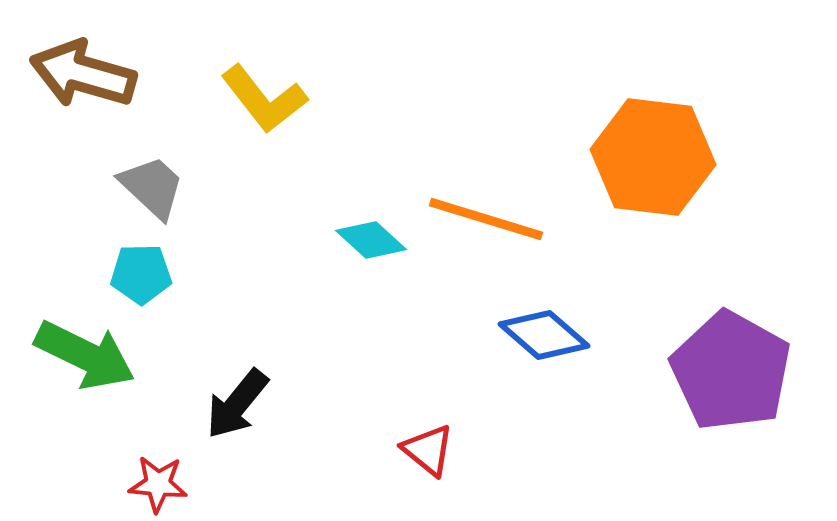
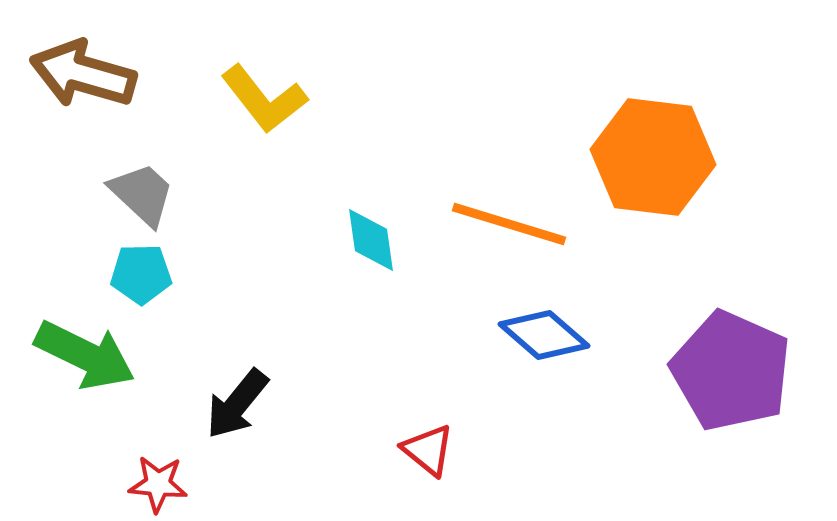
gray trapezoid: moved 10 px left, 7 px down
orange line: moved 23 px right, 5 px down
cyan diamond: rotated 40 degrees clockwise
purple pentagon: rotated 5 degrees counterclockwise
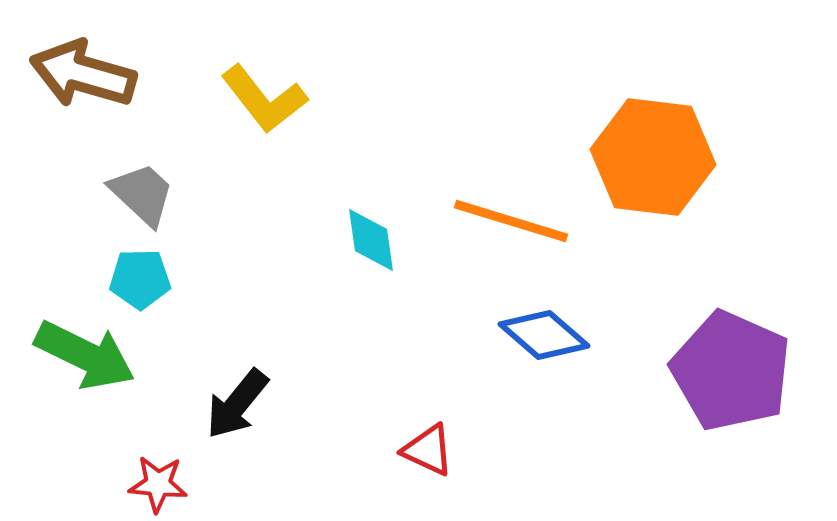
orange line: moved 2 px right, 3 px up
cyan pentagon: moved 1 px left, 5 px down
red triangle: rotated 14 degrees counterclockwise
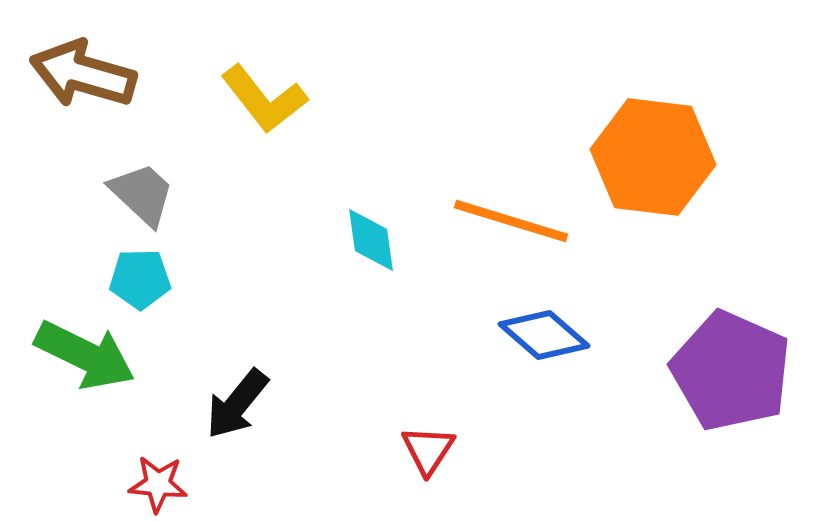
red triangle: rotated 38 degrees clockwise
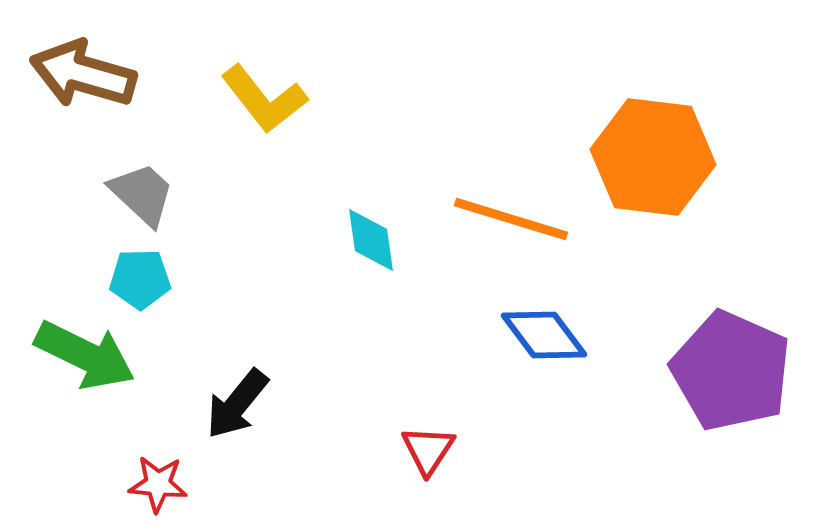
orange line: moved 2 px up
blue diamond: rotated 12 degrees clockwise
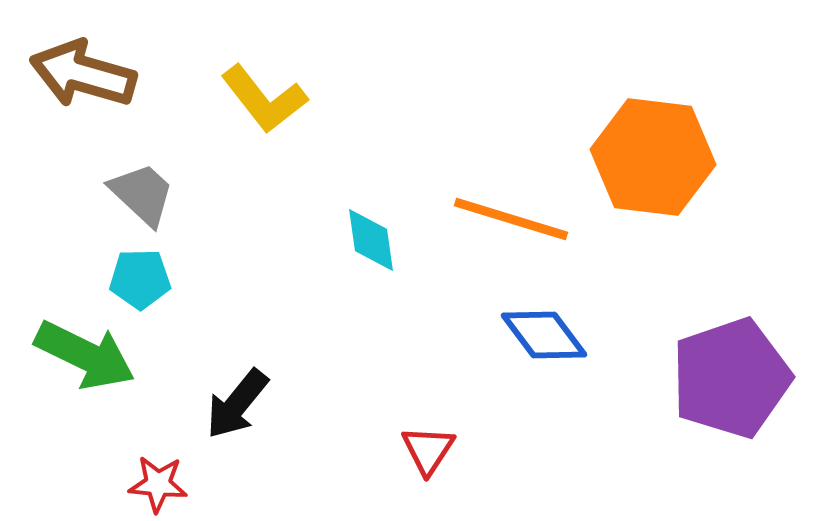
purple pentagon: moved 7 px down; rotated 29 degrees clockwise
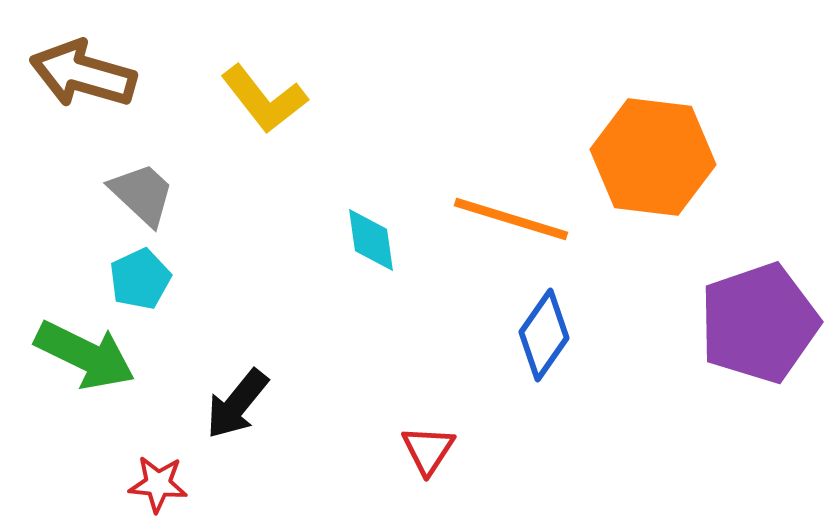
cyan pentagon: rotated 24 degrees counterclockwise
blue diamond: rotated 72 degrees clockwise
purple pentagon: moved 28 px right, 55 px up
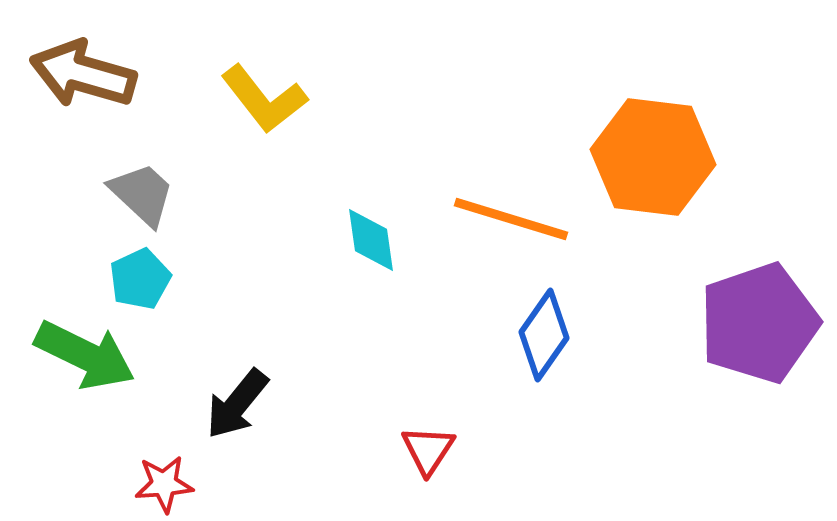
red star: moved 6 px right; rotated 10 degrees counterclockwise
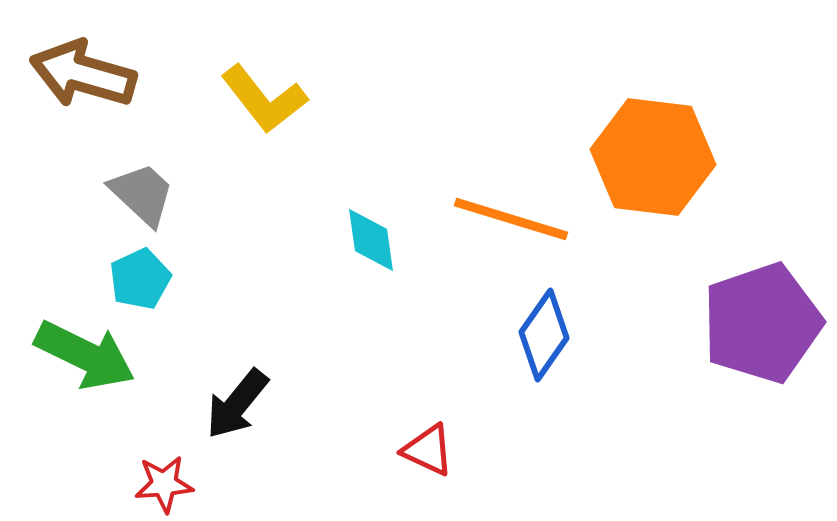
purple pentagon: moved 3 px right
red triangle: rotated 38 degrees counterclockwise
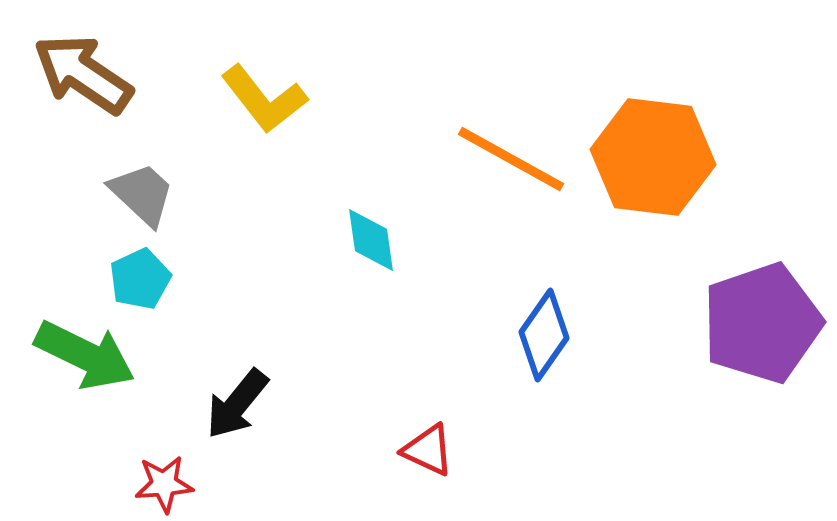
brown arrow: rotated 18 degrees clockwise
orange line: moved 60 px up; rotated 12 degrees clockwise
